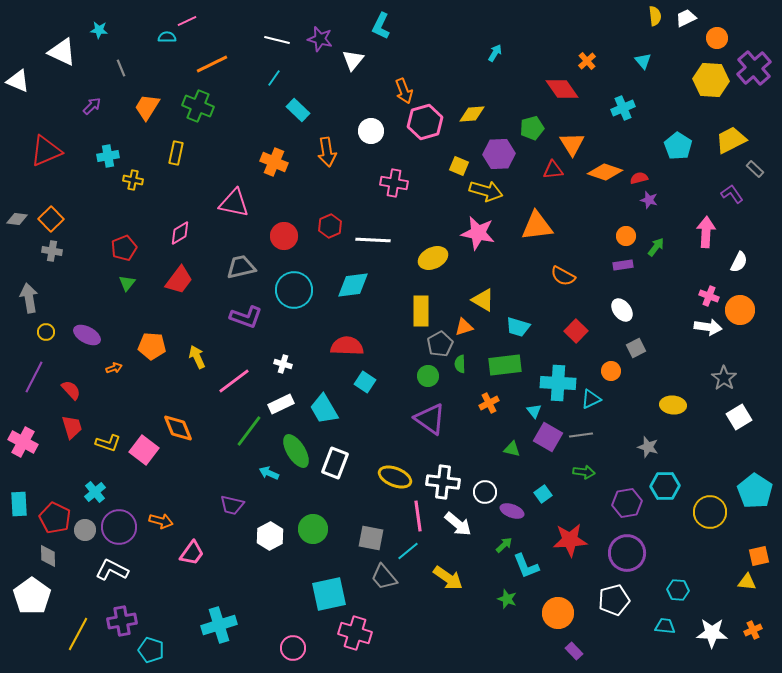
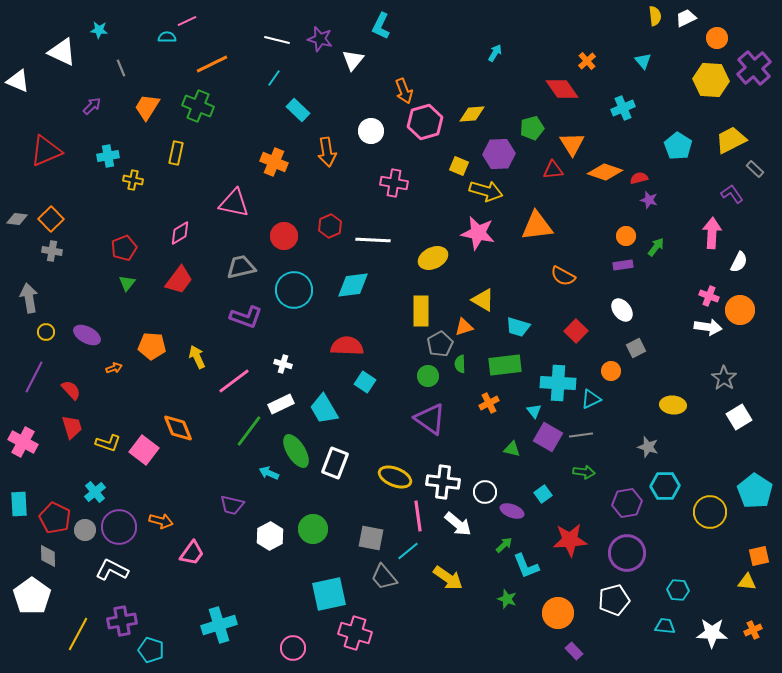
pink arrow at (706, 232): moved 6 px right, 1 px down
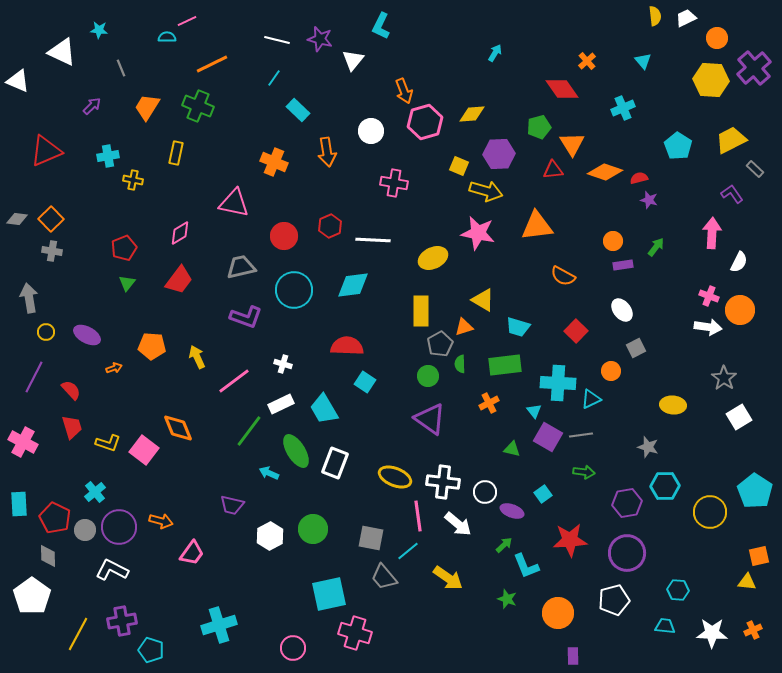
green pentagon at (532, 128): moved 7 px right, 1 px up
orange circle at (626, 236): moved 13 px left, 5 px down
purple rectangle at (574, 651): moved 1 px left, 5 px down; rotated 42 degrees clockwise
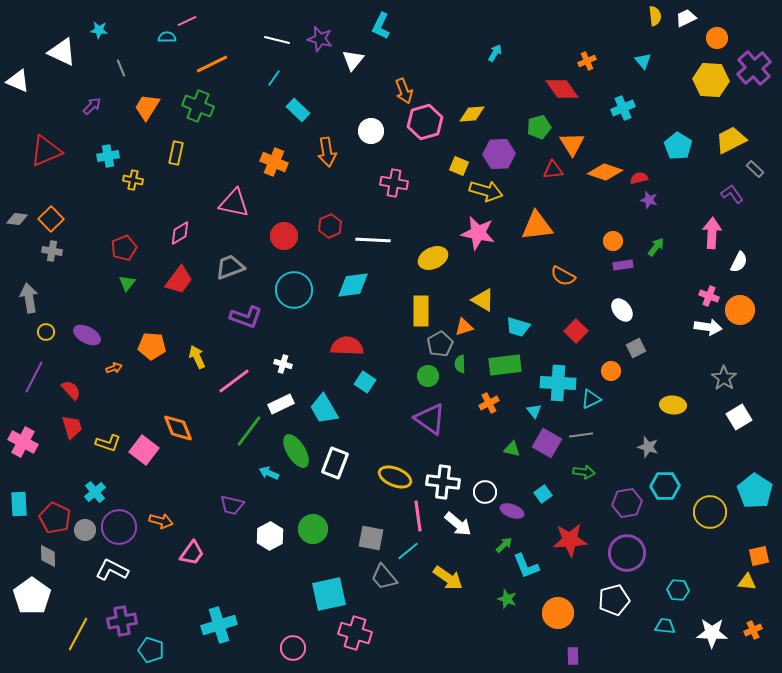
orange cross at (587, 61): rotated 18 degrees clockwise
gray trapezoid at (241, 267): moved 11 px left; rotated 8 degrees counterclockwise
purple square at (548, 437): moved 1 px left, 6 px down
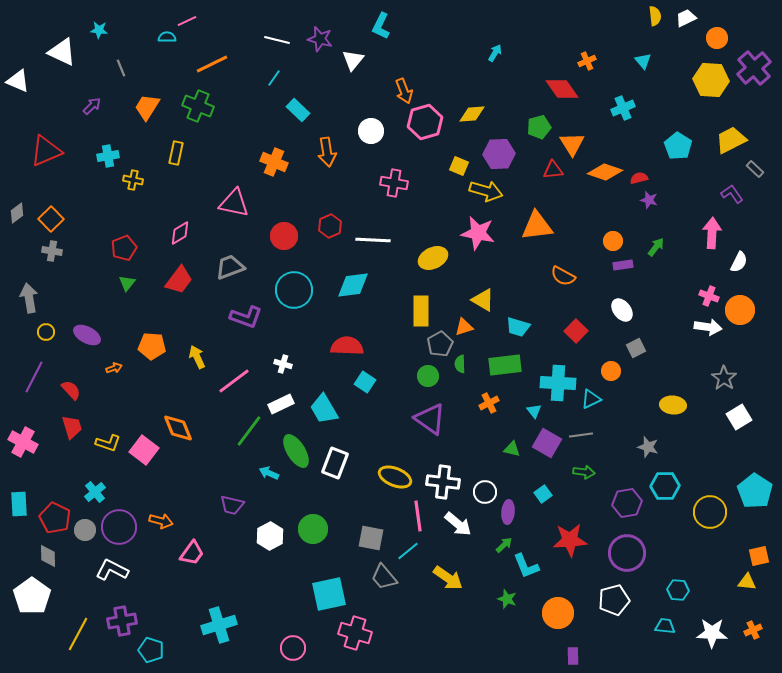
gray diamond at (17, 219): moved 6 px up; rotated 45 degrees counterclockwise
purple ellipse at (512, 511): moved 4 px left, 1 px down; rotated 75 degrees clockwise
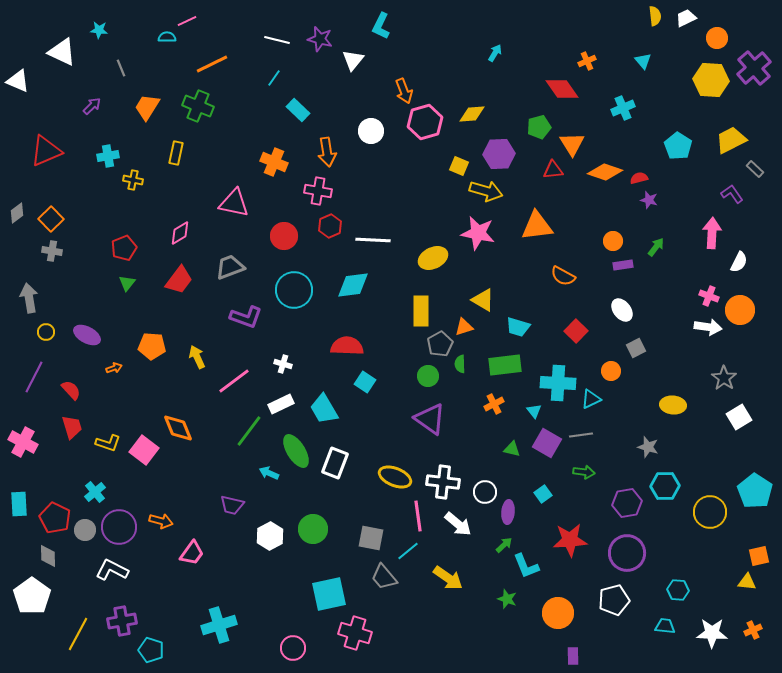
pink cross at (394, 183): moved 76 px left, 8 px down
orange cross at (489, 403): moved 5 px right, 1 px down
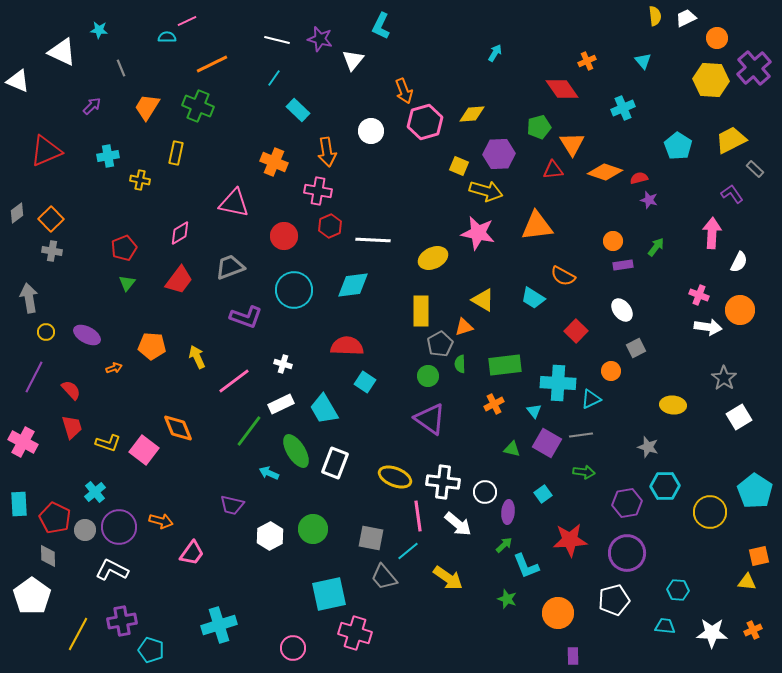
yellow cross at (133, 180): moved 7 px right
pink cross at (709, 296): moved 10 px left, 1 px up
cyan trapezoid at (518, 327): moved 15 px right, 29 px up; rotated 15 degrees clockwise
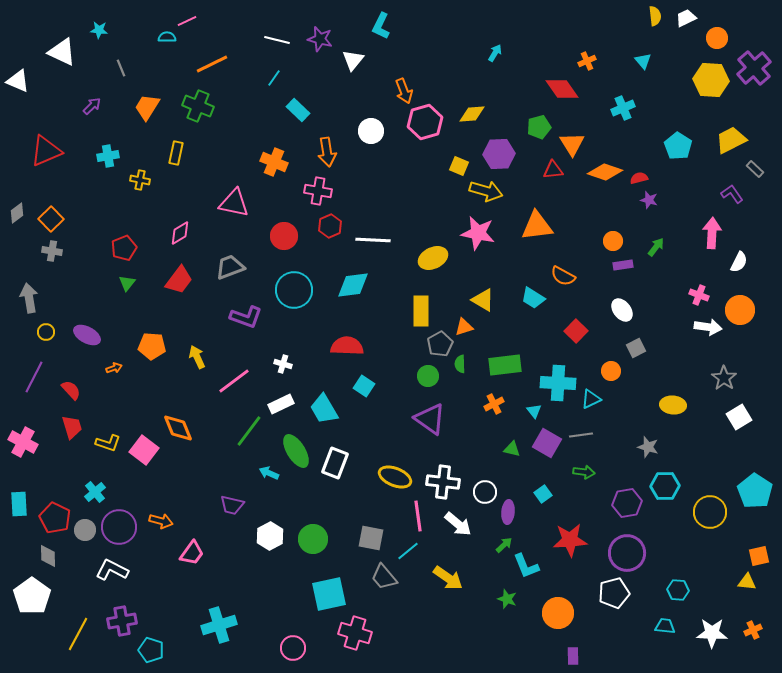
cyan square at (365, 382): moved 1 px left, 4 px down
green circle at (313, 529): moved 10 px down
white pentagon at (614, 600): moved 7 px up
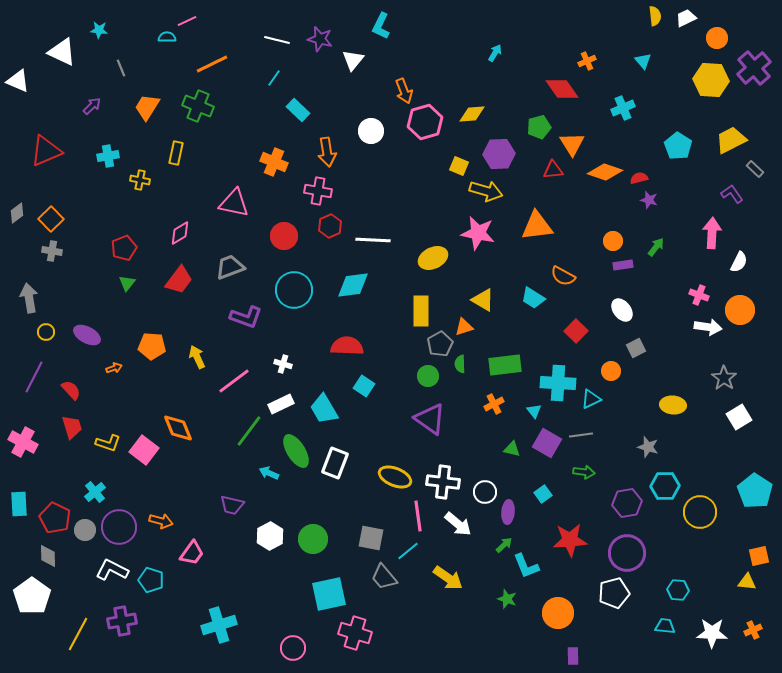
yellow circle at (710, 512): moved 10 px left
cyan pentagon at (151, 650): moved 70 px up
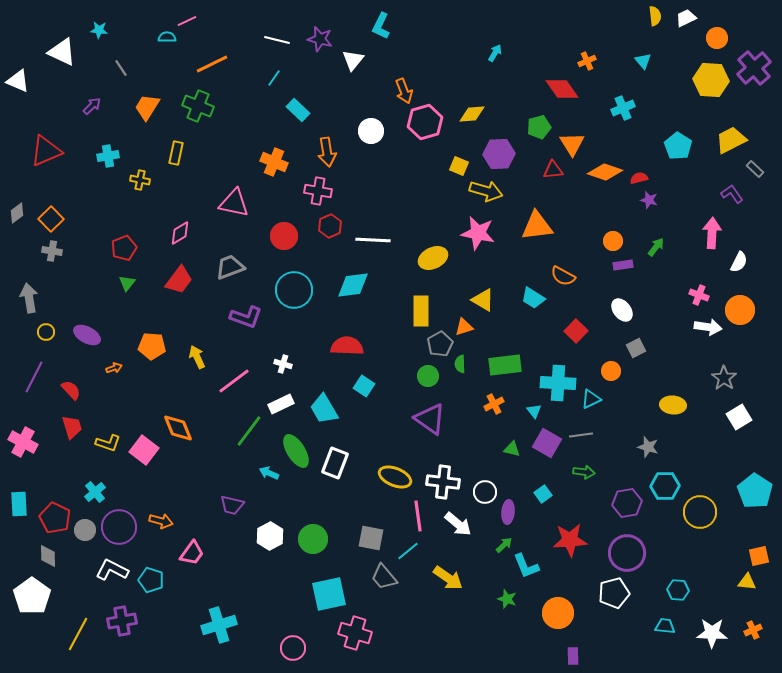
gray line at (121, 68): rotated 12 degrees counterclockwise
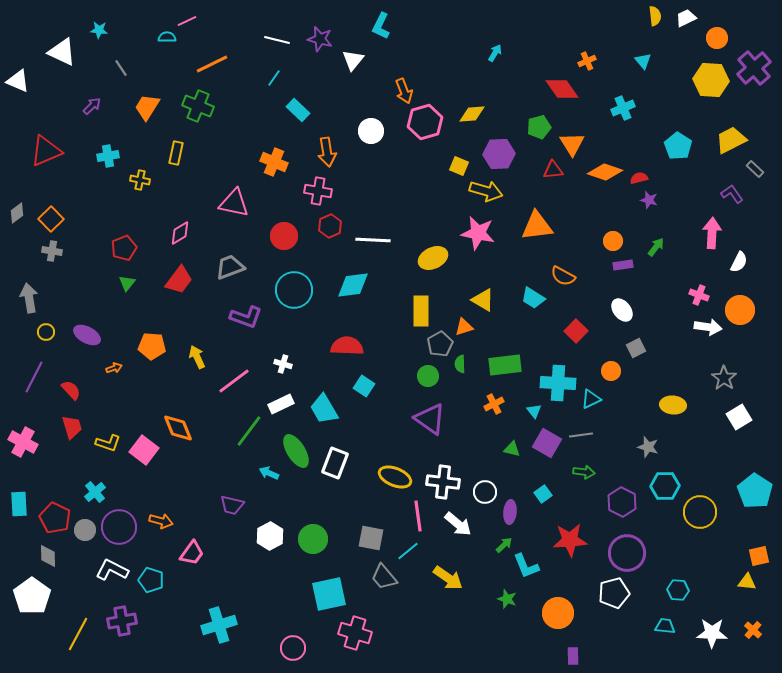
purple hexagon at (627, 503): moved 5 px left, 1 px up; rotated 24 degrees counterclockwise
purple ellipse at (508, 512): moved 2 px right
orange cross at (753, 630): rotated 24 degrees counterclockwise
